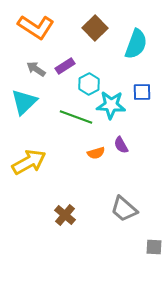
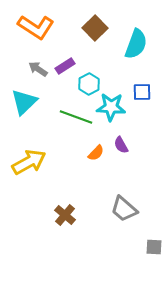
gray arrow: moved 2 px right
cyan star: moved 2 px down
orange semicircle: rotated 30 degrees counterclockwise
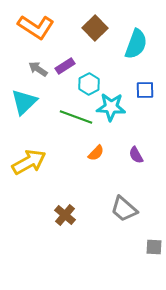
blue square: moved 3 px right, 2 px up
purple semicircle: moved 15 px right, 10 px down
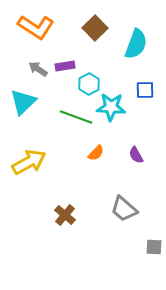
purple rectangle: rotated 24 degrees clockwise
cyan triangle: moved 1 px left
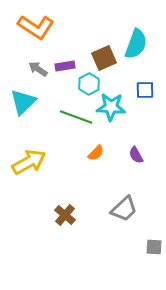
brown square: moved 9 px right, 30 px down; rotated 20 degrees clockwise
gray trapezoid: rotated 84 degrees counterclockwise
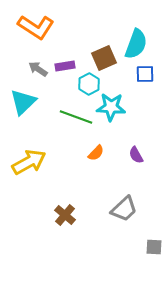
blue square: moved 16 px up
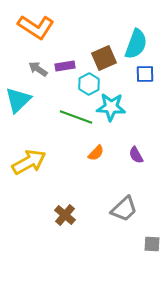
cyan triangle: moved 5 px left, 2 px up
gray square: moved 2 px left, 3 px up
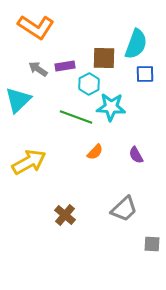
brown square: rotated 25 degrees clockwise
orange semicircle: moved 1 px left, 1 px up
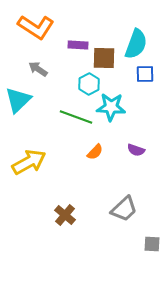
purple rectangle: moved 13 px right, 21 px up; rotated 12 degrees clockwise
purple semicircle: moved 5 px up; rotated 42 degrees counterclockwise
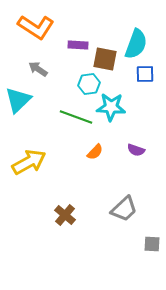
brown square: moved 1 px right, 1 px down; rotated 10 degrees clockwise
cyan hexagon: rotated 20 degrees clockwise
